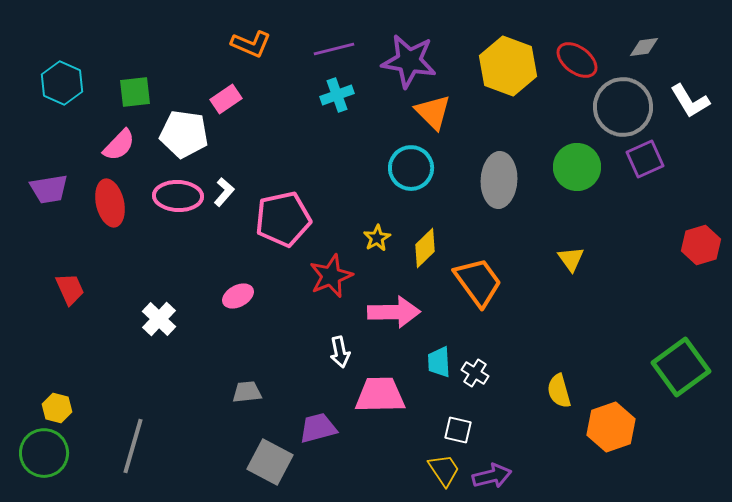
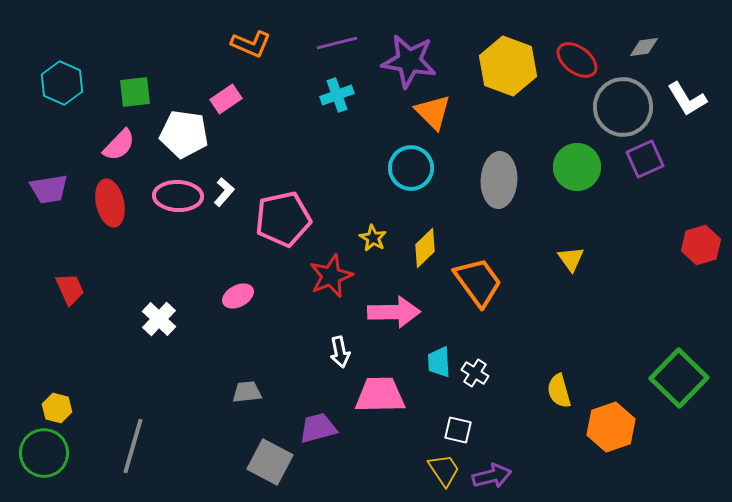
purple line at (334, 49): moved 3 px right, 6 px up
white L-shape at (690, 101): moved 3 px left, 2 px up
yellow star at (377, 238): moved 4 px left; rotated 12 degrees counterclockwise
green square at (681, 367): moved 2 px left, 11 px down; rotated 10 degrees counterclockwise
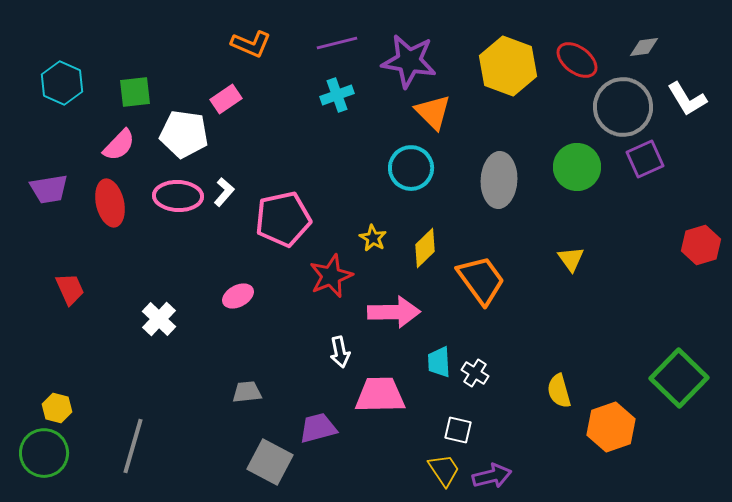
orange trapezoid at (478, 282): moved 3 px right, 2 px up
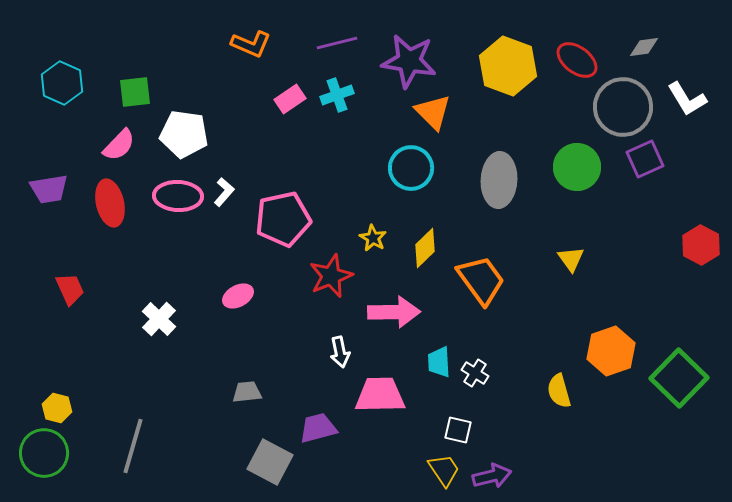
pink rectangle at (226, 99): moved 64 px right
red hexagon at (701, 245): rotated 15 degrees counterclockwise
orange hexagon at (611, 427): moved 76 px up
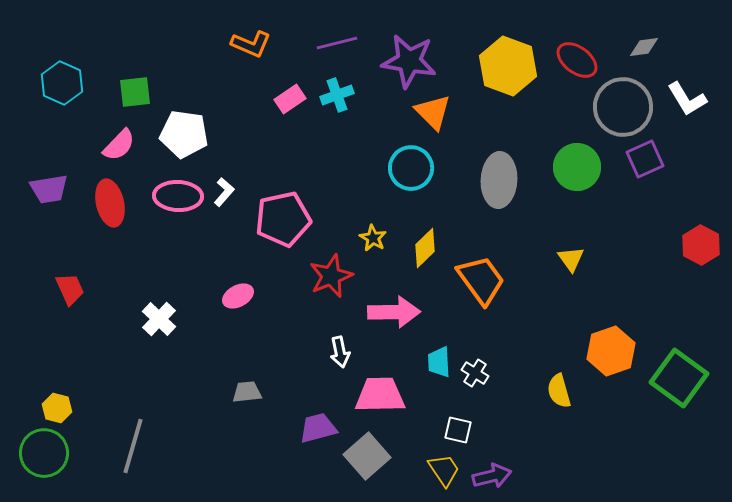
green square at (679, 378): rotated 8 degrees counterclockwise
gray square at (270, 462): moved 97 px right, 6 px up; rotated 21 degrees clockwise
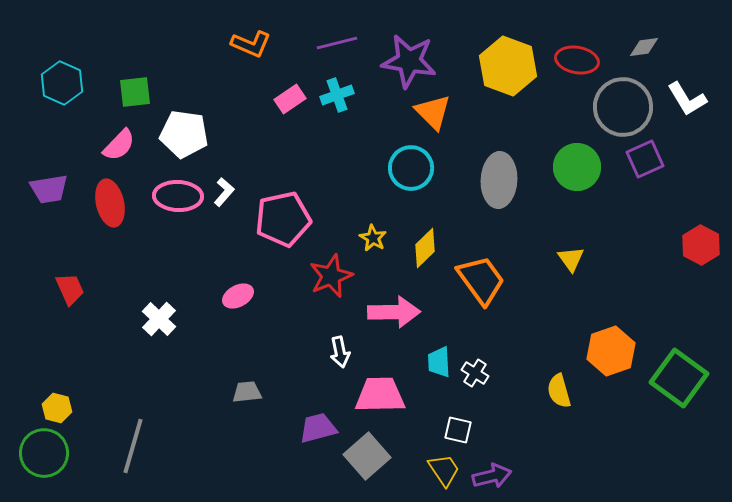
red ellipse at (577, 60): rotated 27 degrees counterclockwise
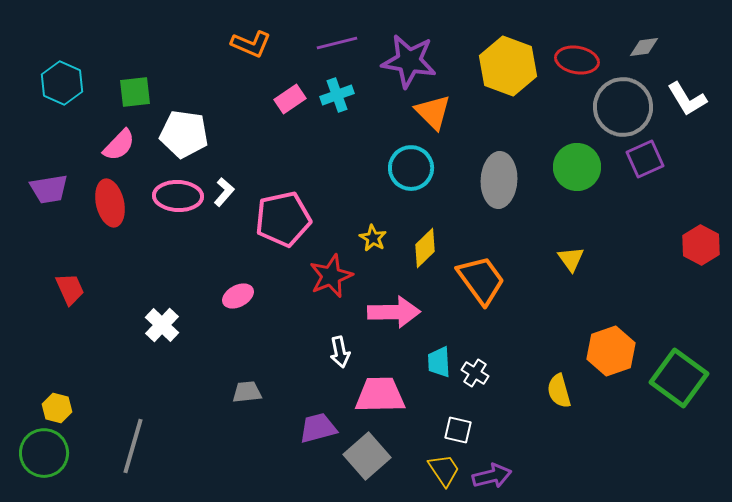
white cross at (159, 319): moved 3 px right, 6 px down
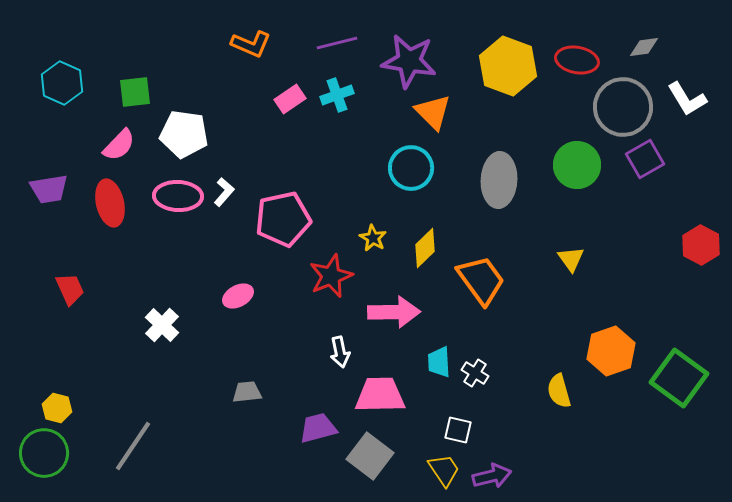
purple square at (645, 159): rotated 6 degrees counterclockwise
green circle at (577, 167): moved 2 px up
gray line at (133, 446): rotated 18 degrees clockwise
gray square at (367, 456): moved 3 px right; rotated 12 degrees counterclockwise
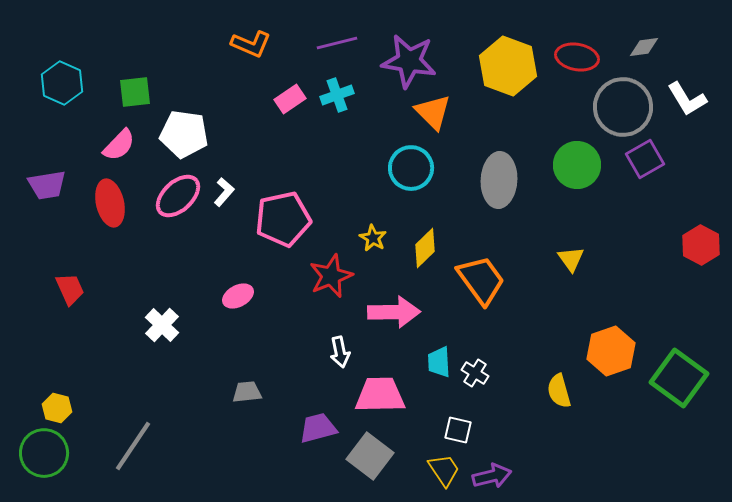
red ellipse at (577, 60): moved 3 px up
purple trapezoid at (49, 189): moved 2 px left, 4 px up
pink ellipse at (178, 196): rotated 45 degrees counterclockwise
